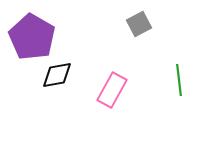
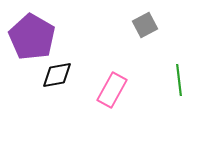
gray square: moved 6 px right, 1 px down
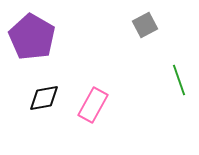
black diamond: moved 13 px left, 23 px down
green line: rotated 12 degrees counterclockwise
pink rectangle: moved 19 px left, 15 px down
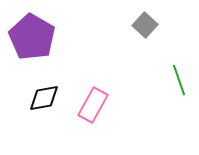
gray square: rotated 20 degrees counterclockwise
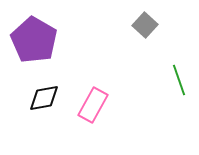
purple pentagon: moved 2 px right, 3 px down
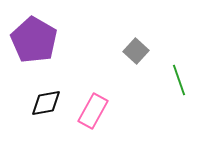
gray square: moved 9 px left, 26 px down
black diamond: moved 2 px right, 5 px down
pink rectangle: moved 6 px down
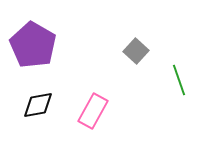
purple pentagon: moved 1 px left, 5 px down
black diamond: moved 8 px left, 2 px down
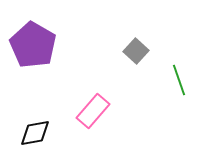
black diamond: moved 3 px left, 28 px down
pink rectangle: rotated 12 degrees clockwise
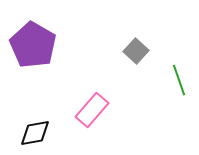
pink rectangle: moved 1 px left, 1 px up
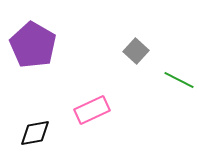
green line: rotated 44 degrees counterclockwise
pink rectangle: rotated 24 degrees clockwise
